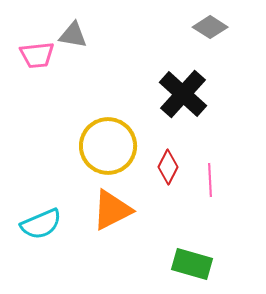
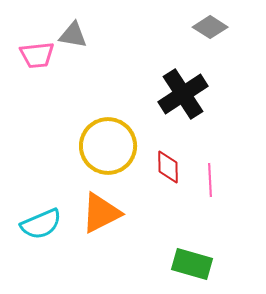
black cross: rotated 15 degrees clockwise
red diamond: rotated 28 degrees counterclockwise
orange triangle: moved 11 px left, 3 px down
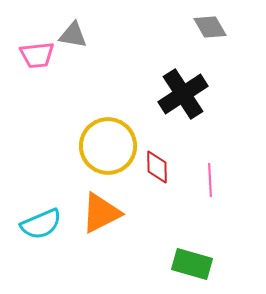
gray diamond: rotated 28 degrees clockwise
red diamond: moved 11 px left
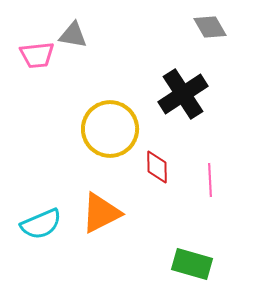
yellow circle: moved 2 px right, 17 px up
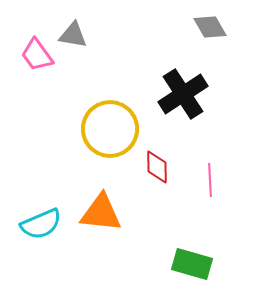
pink trapezoid: rotated 60 degrees clockwise
orange triangle: rotated 33 degrees clockwise
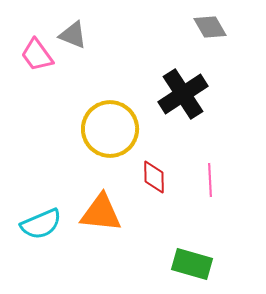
gray triangle: rotated 12 degrees clockwise
red diamond: moved 3 px left, 10 px down
